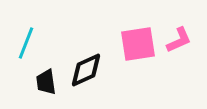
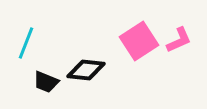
pink square: moved 1 px right, 3 px up; rotated 24 degrees counterclockwise
black diamond: rotated 30 degrees clockwise
black trapezoid: rotated 60 degrees counterclockwise
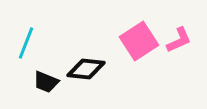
black diamond: moved 1 px up
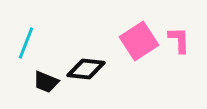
pink L-shape: rotated 68 degrees counterclockwise
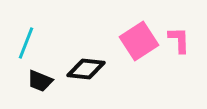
black trapezoid: moved 6 px left, 1 px up
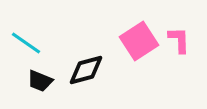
cyan line: rotated 76 degrees counterclockwise
black diamond: moved 1 px down; rotated 21 degrees counterclockwise
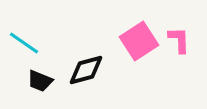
cyan line: moved 2 px left
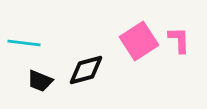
cyan line: rotated 28 degrees counterclockwise
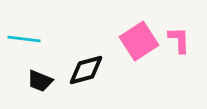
cyan line: moved 4 px up
